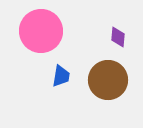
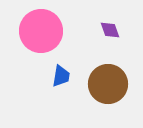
purple diamond: moved 8 px left, 7 px up; rotated 25 degrees counterclockwise
brown circle: moved 4 px down
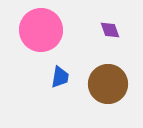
pink circle: moved 1 px up
blue trapezoid: moved 1 px left, 1 px down
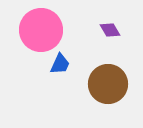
purple diamond: rotated 10 degrees counterclockwise
blue trapezoid: moved 13 px up; rotated 15 degrees clockwise
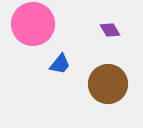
pink circle: moved 8 px left, 6 px up
blue trapezoid: rotated 15 degrees clockwise
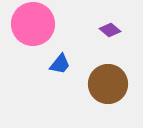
purple diamond: rotated 20 degrees counterclockwise
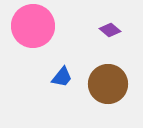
pink circle: moved 2 px down
blue trapezoid: moved 2 px right, 13 px down
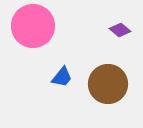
purple diamond: moved 10 px right
